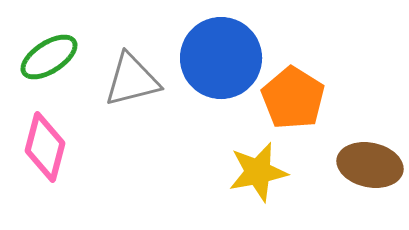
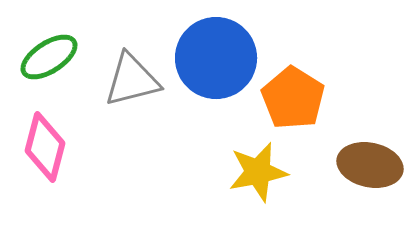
blue circle: moved 5 px left
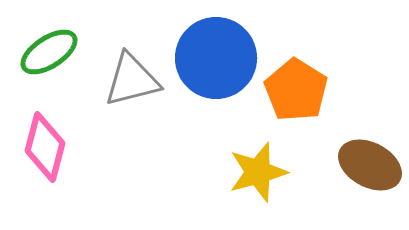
green ellipse: moved 5 px up
orange pentagon: moved 3 px right, 8 px up
brown ellipse: rotated 16 degrees clockwise
yellow star: rotated 4 degrees counterclockwise
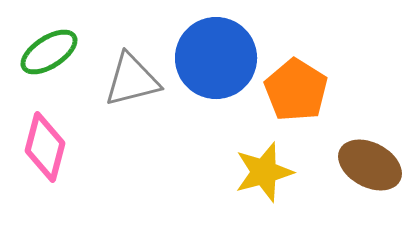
yellow star: moved 6 px right
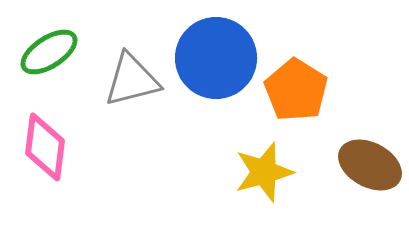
pink diamond: rotated 8 degrees counterclockwise
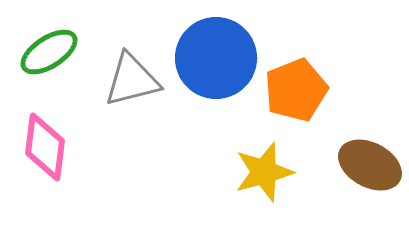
orange pentagon: rotated 18 degrees clockwise
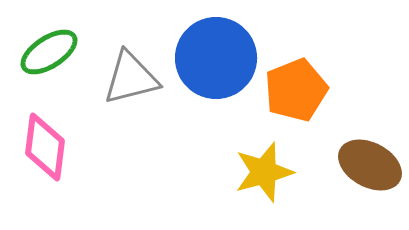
gray triangle: moved 1 px left, 2 px up
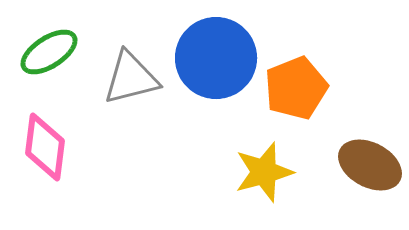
orange pentagon: moved 2 px up
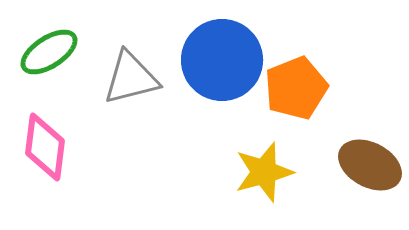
blue circle: moved 6 px right, 2 px down
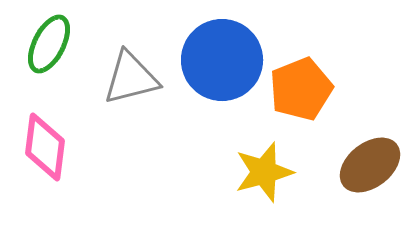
green ellipse: moved 8 px up; rotated 30 degrees counterclockwise
orange pentagon: moved 5 px right, 1 px down
brown ellipse: rotated 66 degrees counterclockwise
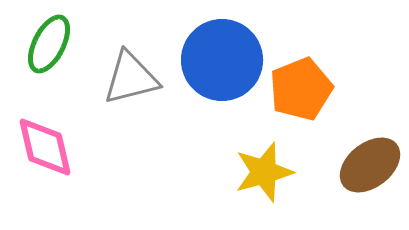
pink diamond: rotated 20 degrees counterclockwise
